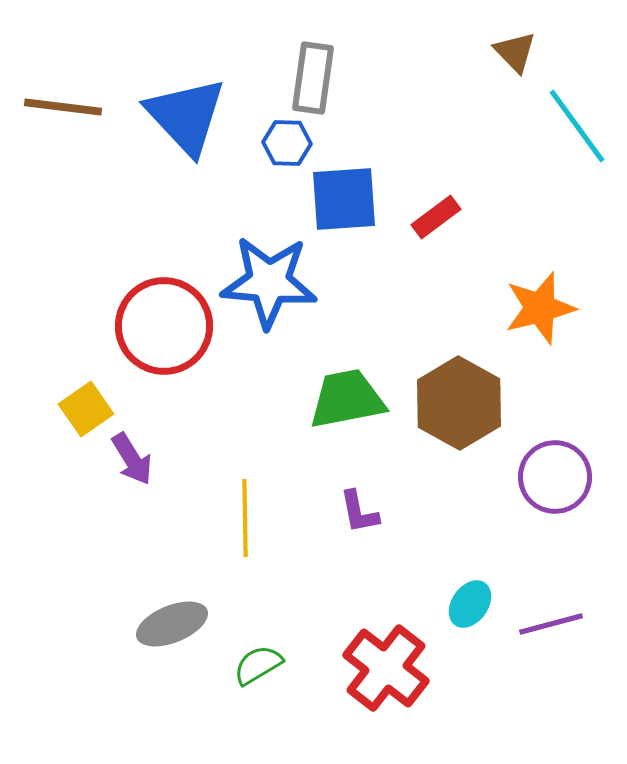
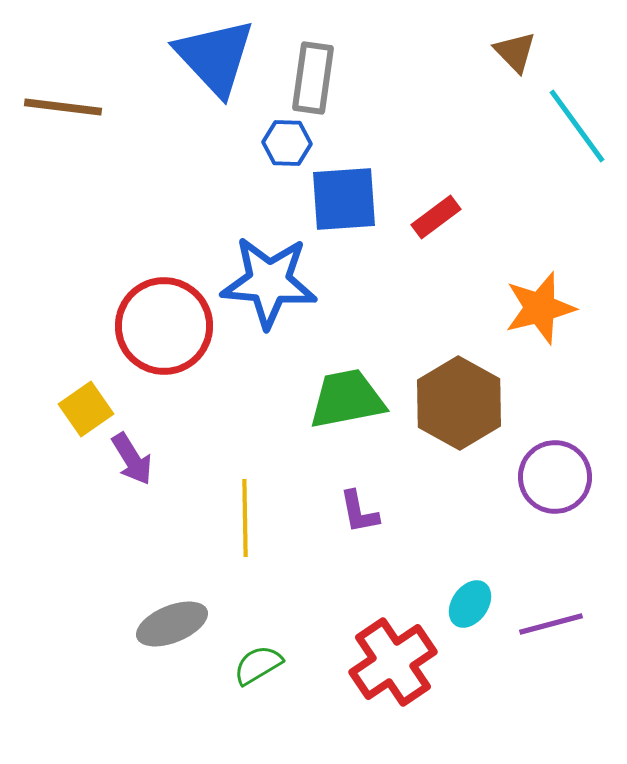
blue triangle: moved 29 px right, 59 px up
red cross: moved 7 px right, 6 px up; rotated 18 degrees clockwise
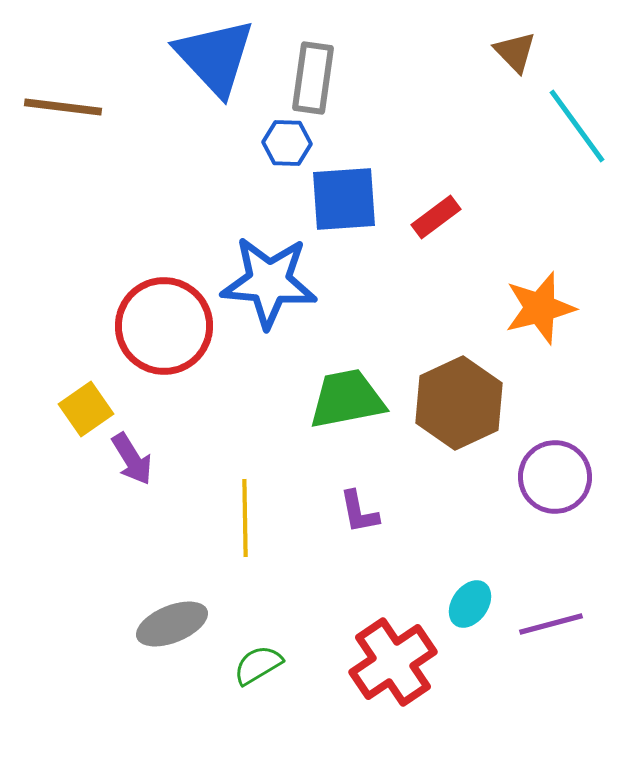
brown hexagon: rotated 6 degrees clockwise
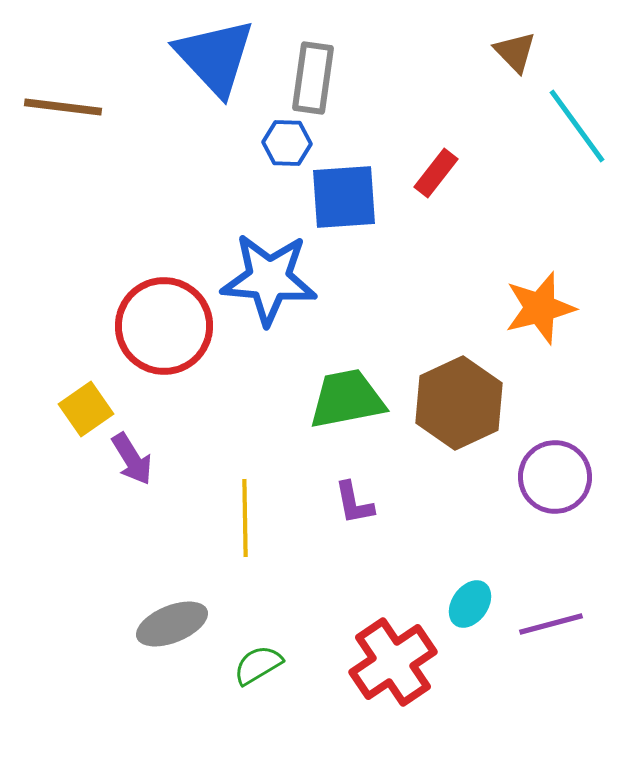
blue square: moved 2 px up
red rectangle: moved 44 px up; rotated 15 degrees counterclockwise
blue star: moved 3 px up
purple L-shape: moved 5 px left, 9 px up
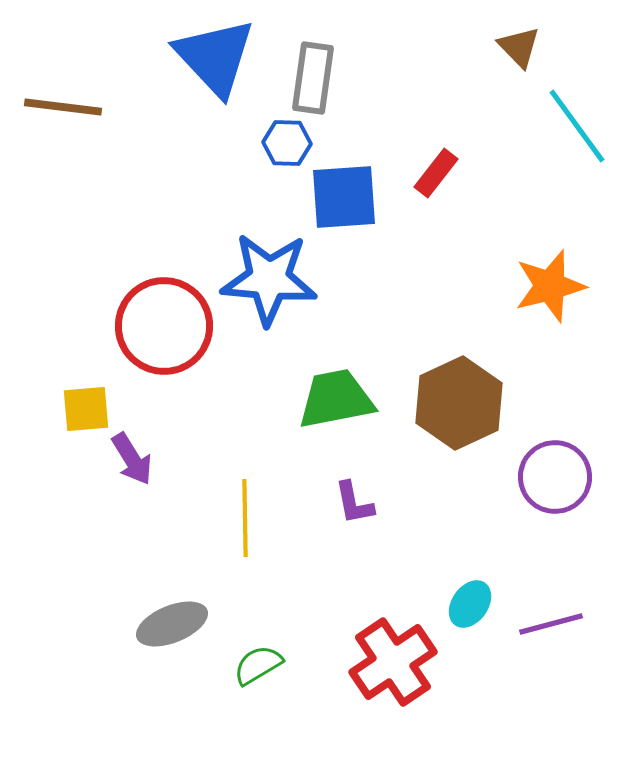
brown triangle: moved 4 px right, 5 px up
orange star: moved 10 px right, 22 px up
green trapezoid: moved 11 px left
yellow square: rotated 30 degrees clockwise
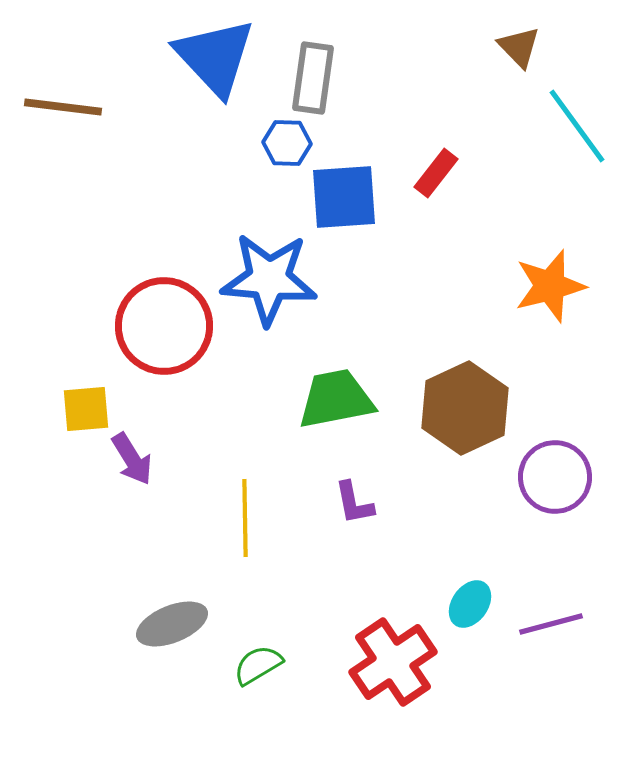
brown hexagon: moved 6 px right, 5 px down
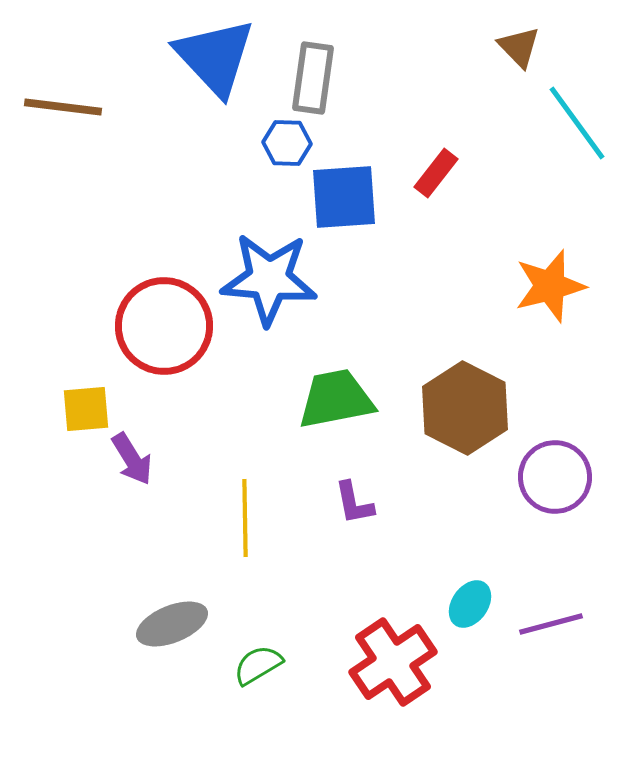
cyan line: moved 3 px up
brown hexagon: rotated 8 degrees counterclockwise
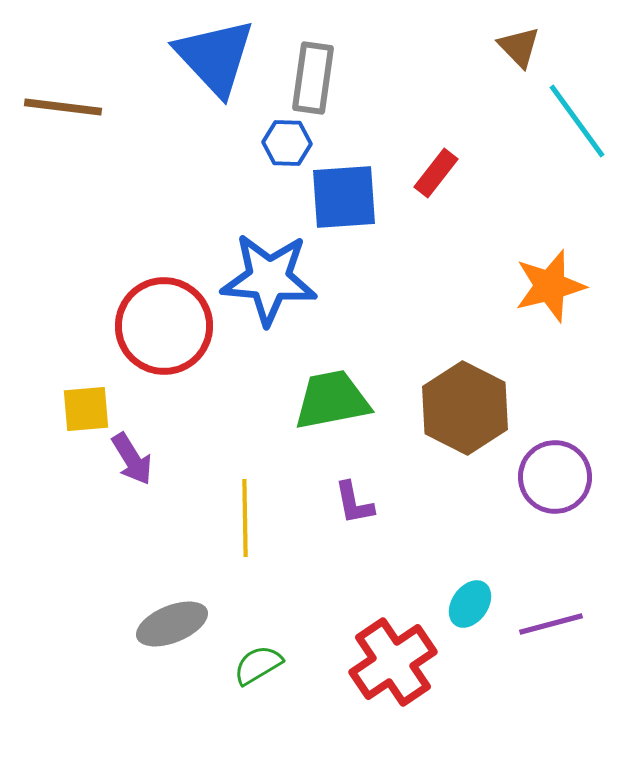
cyan line: moved 2 px up
green trapezoid: moved 4 px left, 1 px down
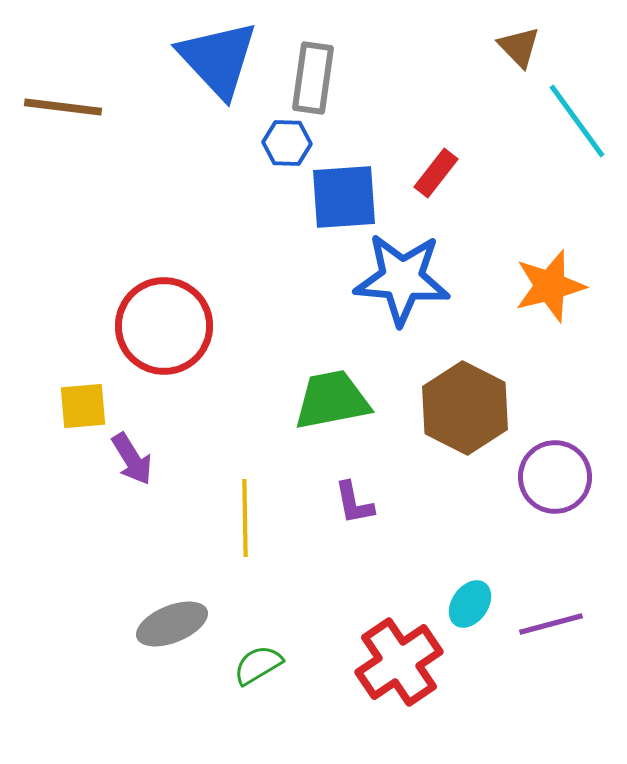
blue triangle: moved 3 px right, 2 px down
blue star: moved 133 px right
yellow square: moved 3 px left, 3 px up
red cross: moved 6 px right
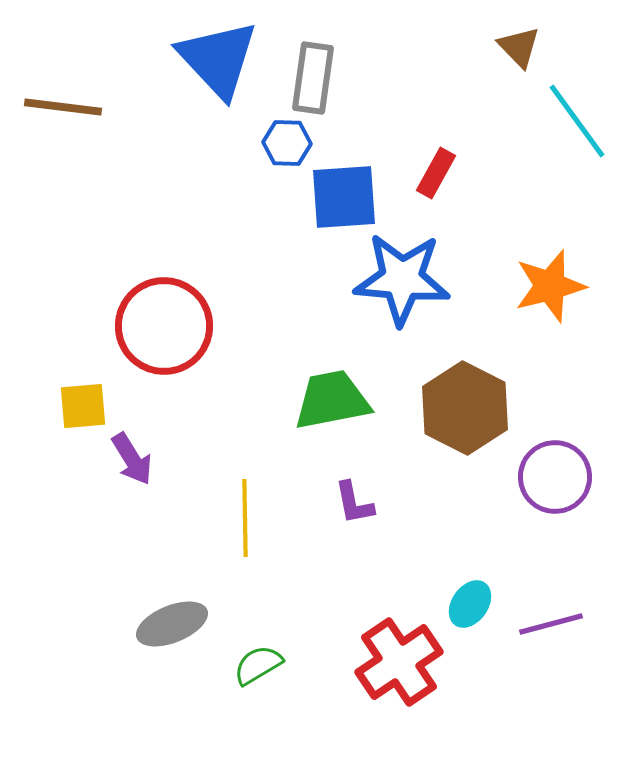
red rectangle: rotated 9 degrees counterclockwise
